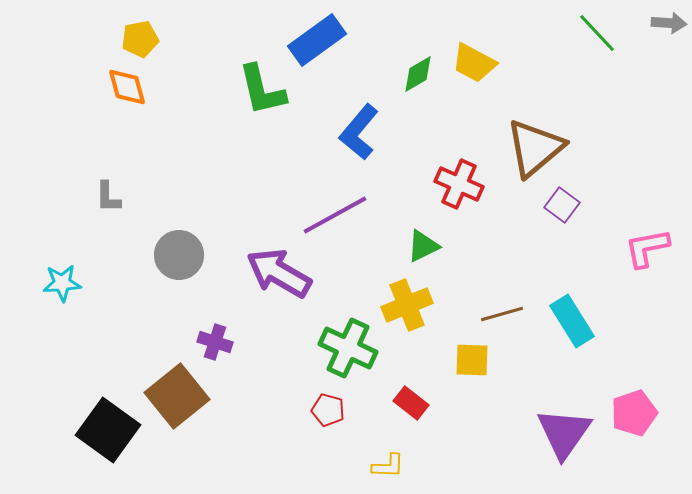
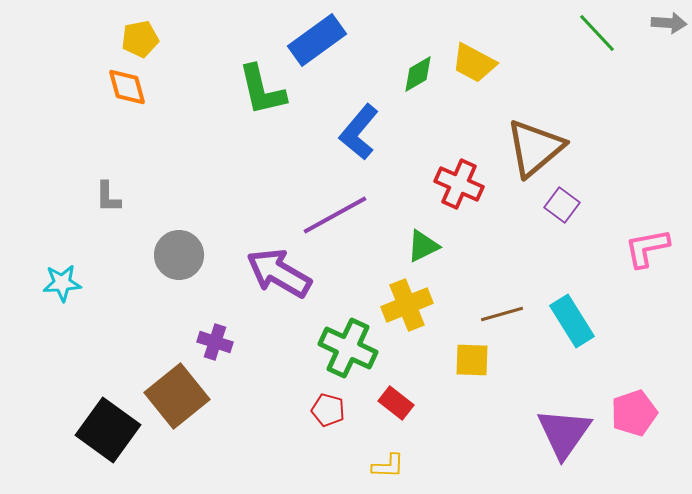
red rectangle: moved 15 px left
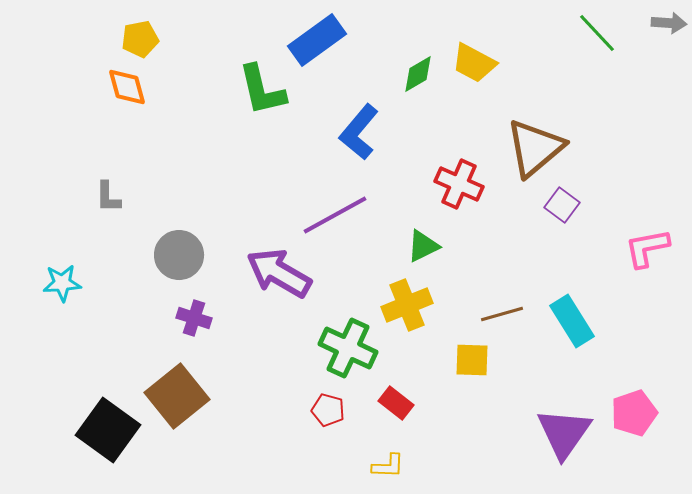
purple cross: moved 21 px left, 24 px up
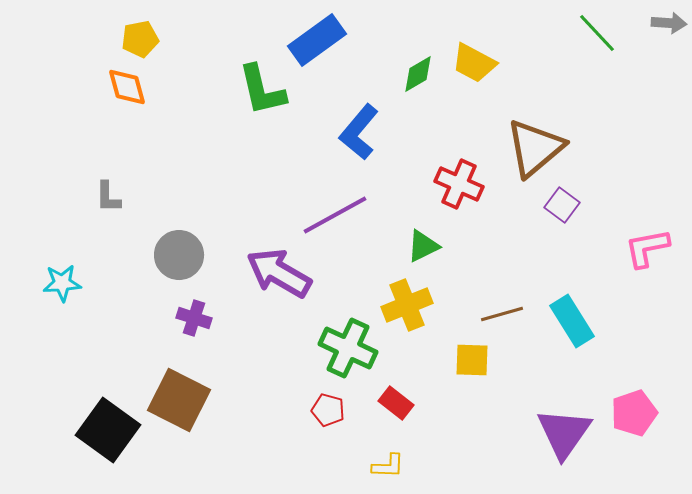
brown square: moved 2 px right, 4 px down; rotated 24 degrees counterclockwise
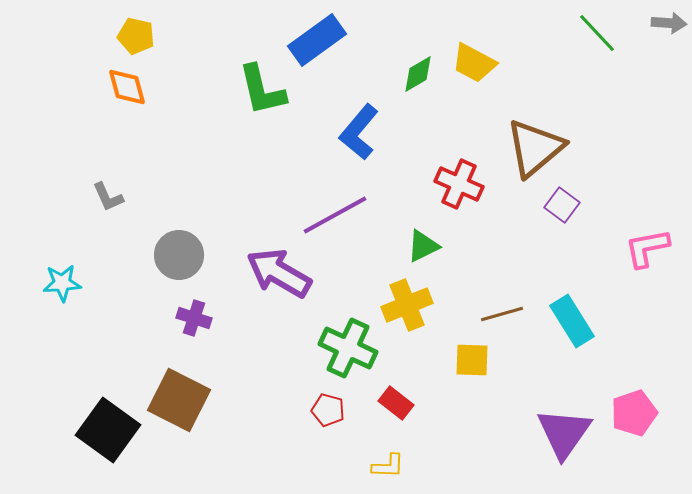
yellow pentagon: moved 4 px left, 3 px up; rotated 24 degrees clockwise
gray L-shape: rotated 24 degrees counterclockwise
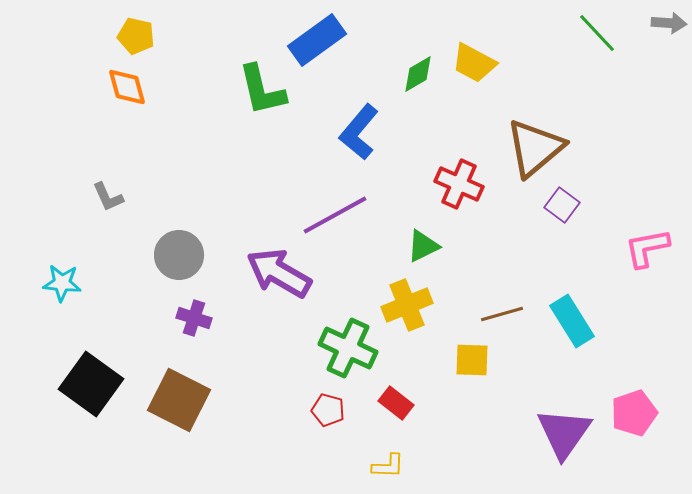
cyan star: rotated 9 degrees clockwise
black square: moved 17 px left, 46 px up
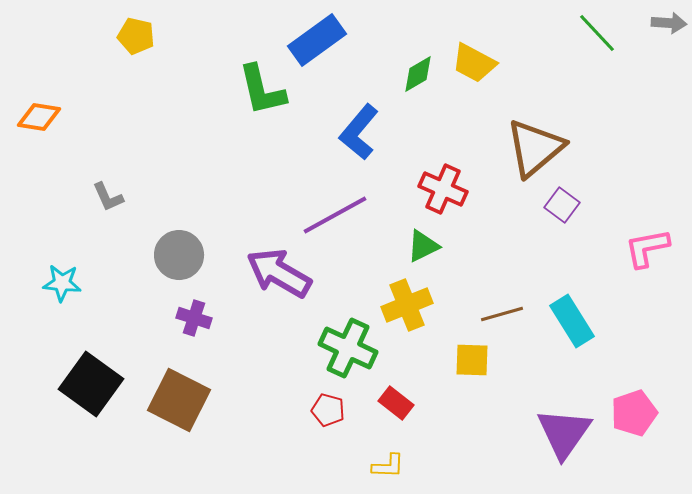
orange diamond: moved 88 px left, 30 px down; rotated 66 degrees counterclockwise
red cross: moved 16 px left, 5 px down
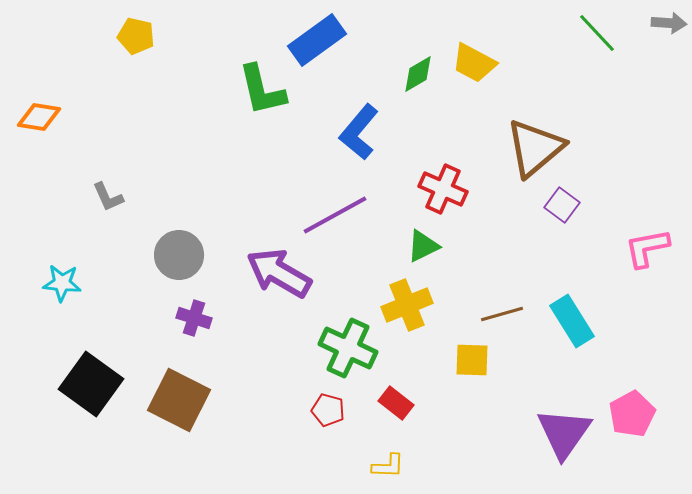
pink pentagon: moved 2 px left, 1 px down; rotated 9 degrees counterclockwise
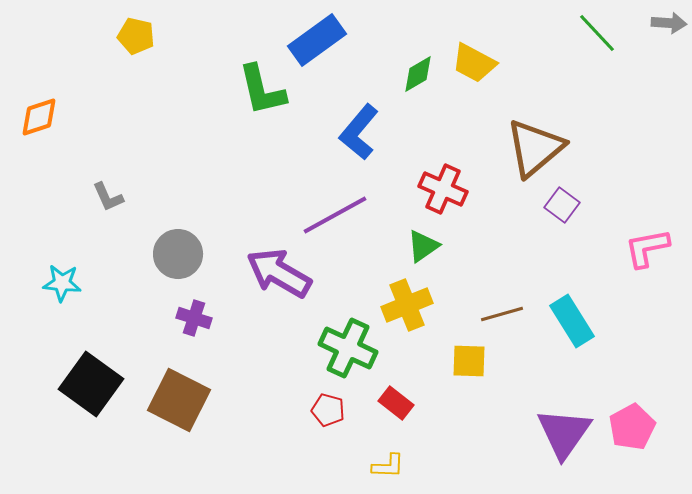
orange diamond: rotated 27 degrees counterclockwise
green triangle: rotated 9 degrees counterclockwise
gray circle: moved 1 px left, 1 px up
yellow square: moved 3 px left, 1 px down
pink pentagon: moved 13 px down
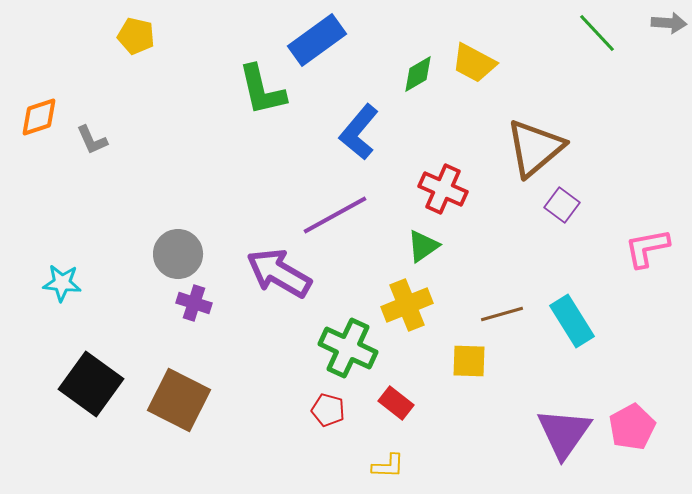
gray L-shape: moved 16 px left, 57 px up
purple cross: moved 15 px up
